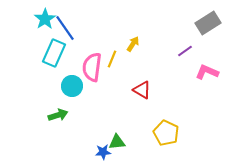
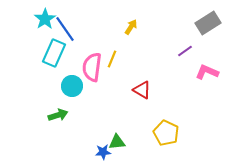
blue line: moved 1 px down
yellow arrow: moved 2 px left, 17 px up
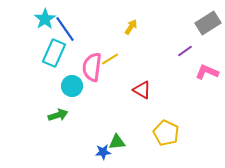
yellow line: moved 2 px left; rotated 36 degrees clockwise
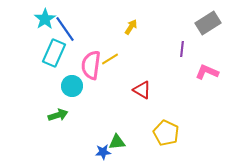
purple line: moved 3 px left, 2 px up; rotated 49 degrees counterclockwise
pink semicircle: moved 1 px left, 2 px up
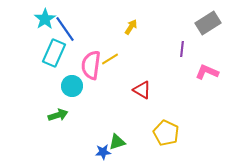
green triangle: rotated 12 degrees counterclockwise
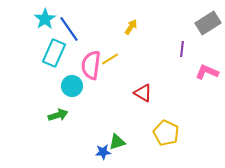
blue line: moved 4 px right
red triangle: moved 1 px right, 3 px down
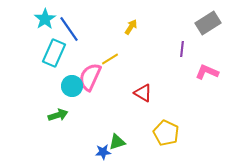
pink semicircle: moved 1 px left, 12 px down; rotated 16 degrees clockwise
